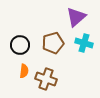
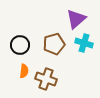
purple triangle: moved 2 px down
brown pentagon: moved 1 px right, 1 px down
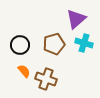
orange semicircle: rotated 48 degrees counterclockwise
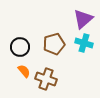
purple triangle: moved 7 px right
black circle: moved 2 px down
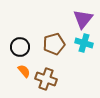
purple triangle: rotated 10 degrees counterclockwise
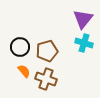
brown pentagon: moved 7 px left, 7 px down
